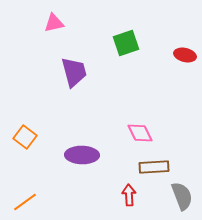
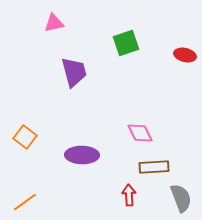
gray semicircle: moved 1 px left, 2 px down
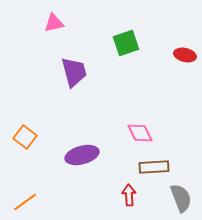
purple ellipse: rotated 16 degrees counterclockwise
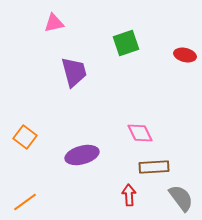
gray semicircle: rotated 16 degrees counterclockwise
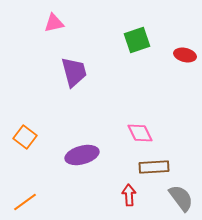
green square: moved 11 px right, 3 px up
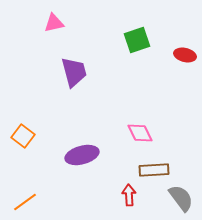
orange square: moved 2 px left, 1 px up
brown rectangle: moved 3 px down
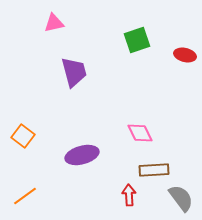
orange line: moved 6 px up
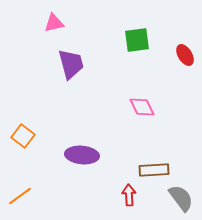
green square: rotated 12 degrees clockwise
red ellipse: rotated 45 degrees clockwise
purple trapezoid: moved 3 px left, 8 px up
pink diamond: moved 2 px right, 26 px up
purple ellipse: rotated 20 degrees clockwise
orange line: moved 5 px left
